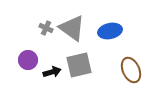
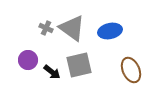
black arrow: rotated 54 degrees clockwise
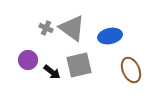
blue ellipse: moved 5 px down
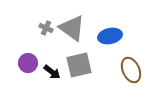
purple circle: moved 3 px down
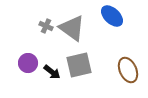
gray cross: moved 2 px up
blue ellipse: moved 2 px right, 20 px up; rotated 55 degrees clockwise
brown ellipse: moved 3 px left
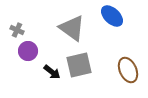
gray cross: moved 29 px left, 4 px down
purple circle: moved 12 px up
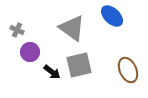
purple circle: moved 2 px right, 1 px down
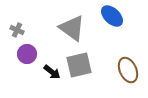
purple circle: moved 3 px left, 2 px down
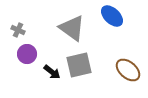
gray cross: moved 1 px right
brown ellipse: rotated 25 degrees counterclockwise
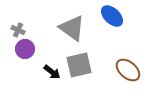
purple circle: moved 2 px left, 5 px up
